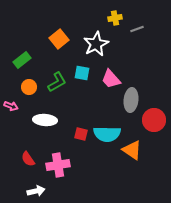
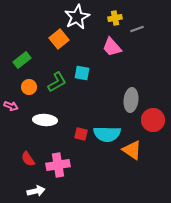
white star: moved 19 px left, 27 px up
pink trapezoid: moved 1 px right, 32 px up
red circle: moved 1 px left
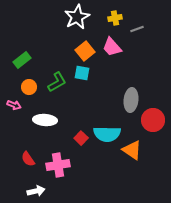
orange square: moved 26 px right, 12 px down
pink arrow: moved 3 px right, 1 px up
red square: moved 4 px down; rotated 32 degrees clockwise
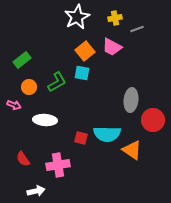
pink trapezoid: rotated 20 degrees counterclockwise
red square: rotated 32 degrees counterclockwise
red semicircle: moved 5 px left
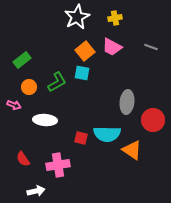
gray line: moved 14 px right, 18 px down; rotated 40 degrees clockwise
gray ellipse: moved 4 px left, 2 px down
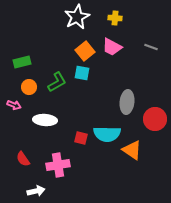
yellow cross: rotated 16 degrees clockwise
green rectangle: moved 2 px down; rotated 24 degrees clockwise
red circle: moved 2 px right, 1 px up
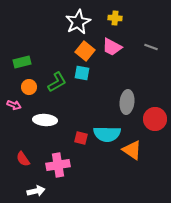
white star: moved 1 px right, 5 px down
orange square: rotated 12 degrees counterclockwise
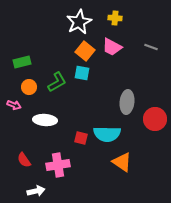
white star: moved 1 px right
orange triangle: moved 10 px left, 12 px down
red semicircle: moved 1 px right, 1 px down
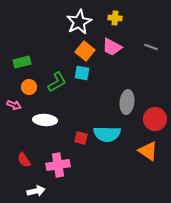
orange triangle: moved 26 px right, 11 px up
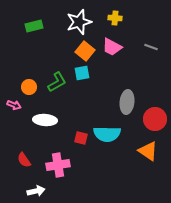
white star: rotated 10 degrees clockwise
green rectangle: moved 12 px right, 36 px up
cyan square: rotated 21 degrees counterclockwise
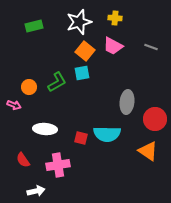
pink trapezoid: moved 1 px right, 1 px up
white ellipse: moved 9 px down
red semicircle: moved 1 px left
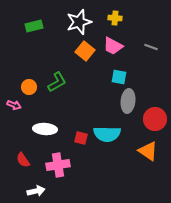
cyan square: moved 37 px right, 4 px down; rotated 21 degrees clockwise
gray ellipse: moved 1 px right, 1 px up
